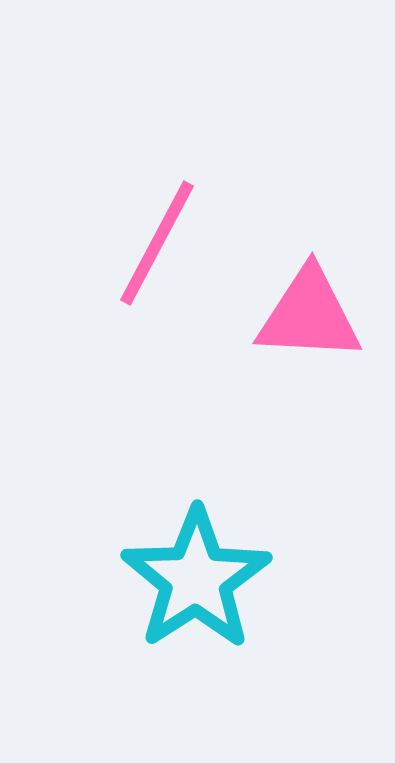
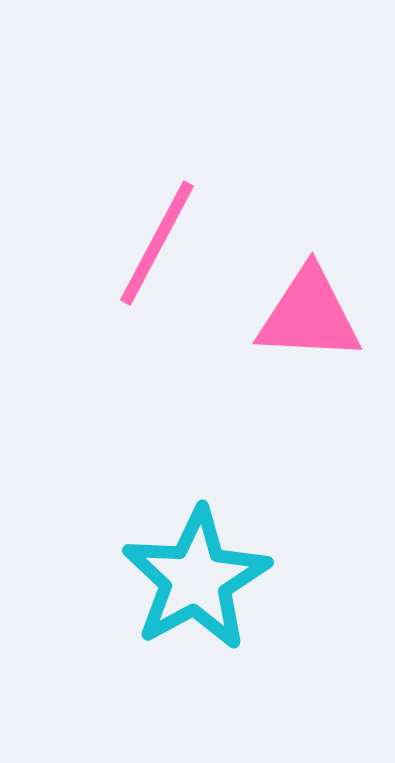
cyan star: rotated 4 degrees clockwise
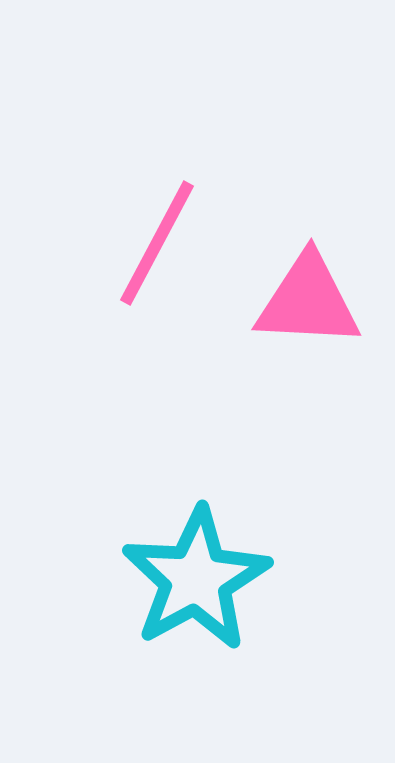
pink triangle: moved 1 px left, 14 px up
